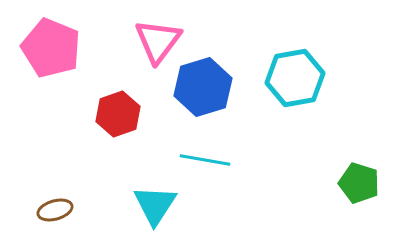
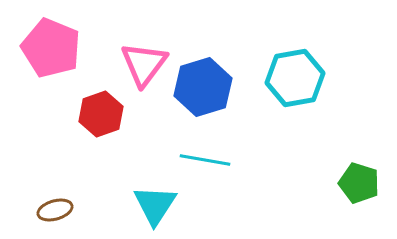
pink triangle: moved 14 px left, 23 px down
red hexagon: moved 17 px left
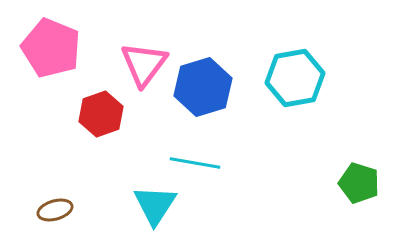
cyan line: moved 10 px left, 3 px down
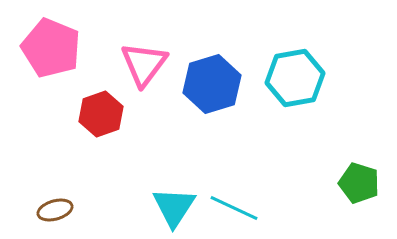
blue hexagon: moved 9 px right, 3 px up
cyan line: moved 39 px right, 45 px down; rotated 15 degrees clockwise
cyan triangle: moved 19 px right, 2 px down
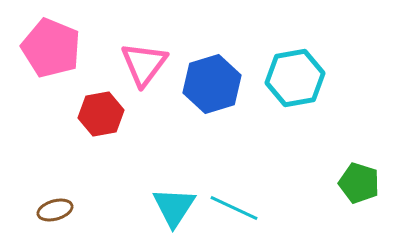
red hexagon: rotated 9 degrees clockwise
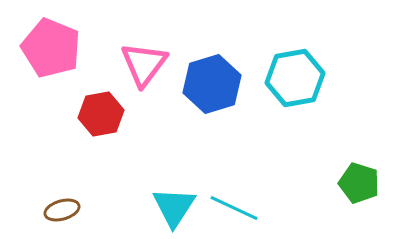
brown ellipse: moved 7 px right
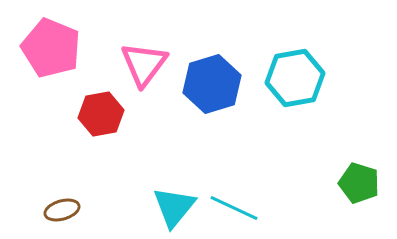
cyan triangle: rotated 6 degrees clockwise
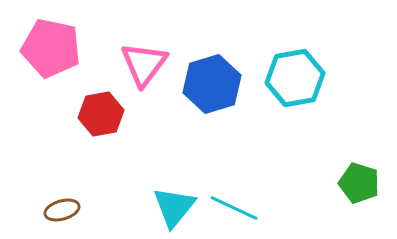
pink pentagon: rotated 10 degrees counterclockwise
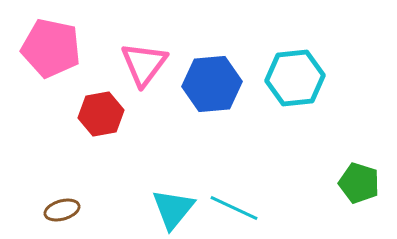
cyan hexagon: rotated 4 degrees clockwise
blue hexagon: rotated 12 degrees clockwise
cyan triangle: moved 1 px left, 2 px down
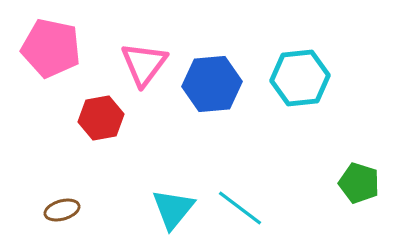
cyan hexagon: moved 5 px right
red hexagon: moved 4 px down
cyan line: moved 6 px right; rotated 12 degrees clockwise
